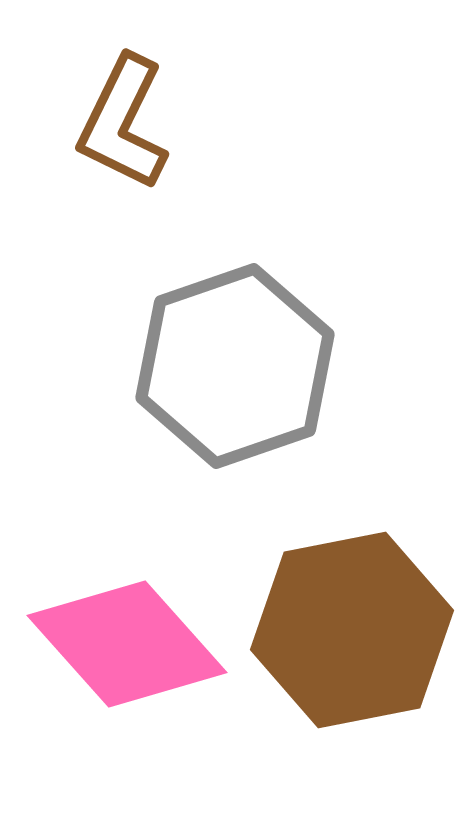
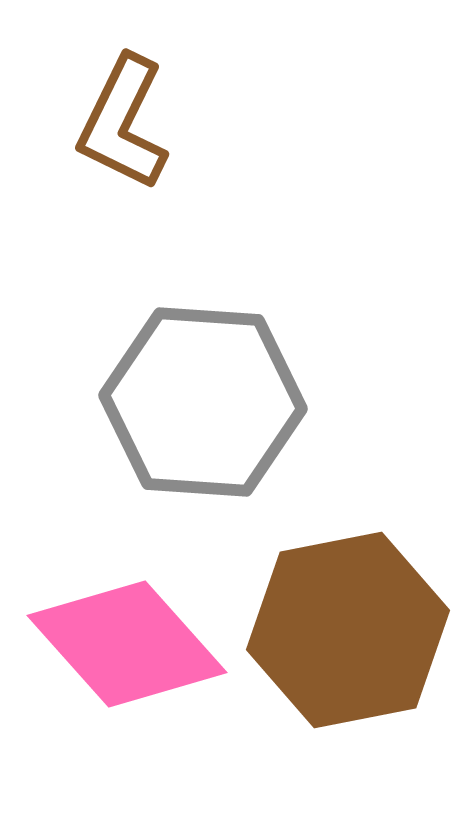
gray hexagon: moved 32 px left, 36 px down; rotated 23 degrees clockwise
brown hexagon: moved 4 px left
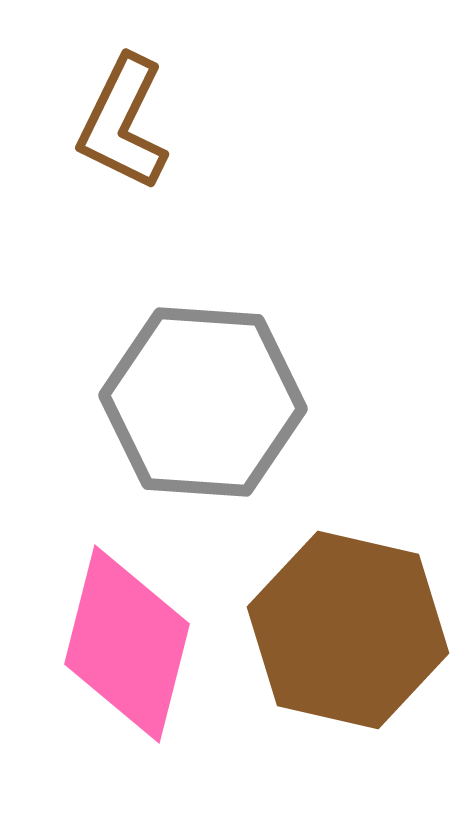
brown hexagon: rotated 24 degrees clockwise
pink diamond: rotated 56 degrees clockwise
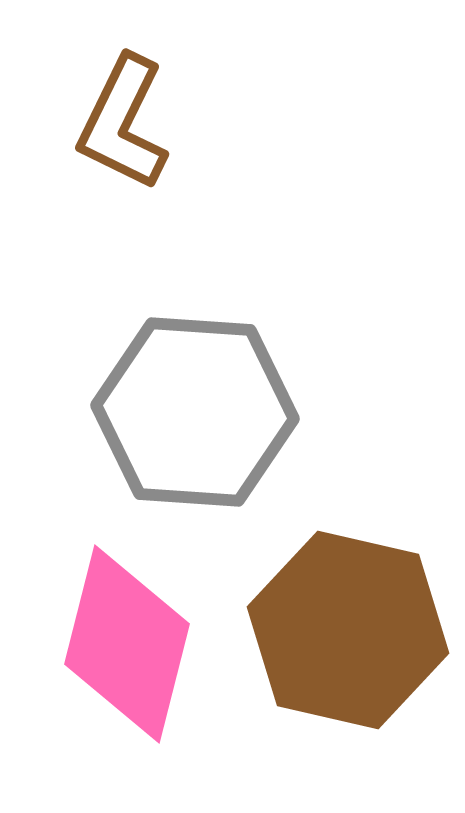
gray hexagon: moved 8 px left, 10 px down
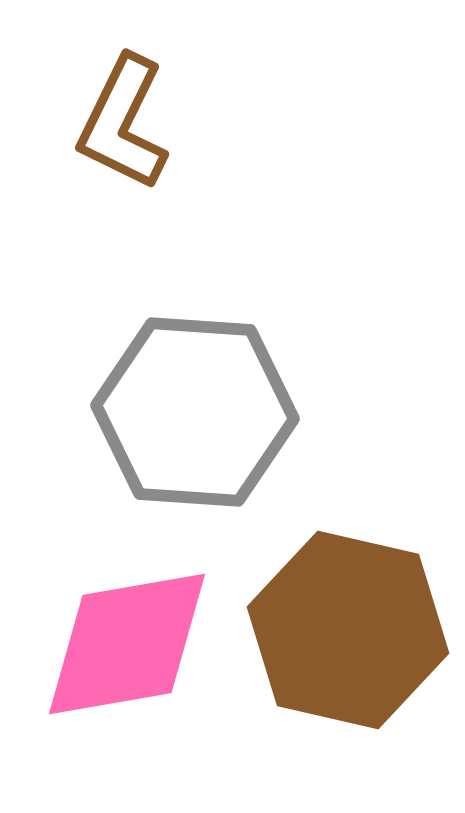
pink diamond: rotated 66 degrees clockwise
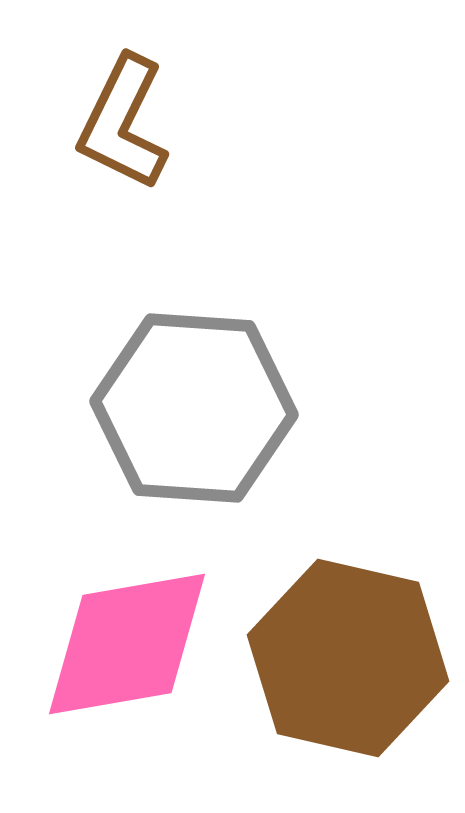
gray hexagon: moved 1 px left, 4 px up
brown hexagon: moved 28 px down
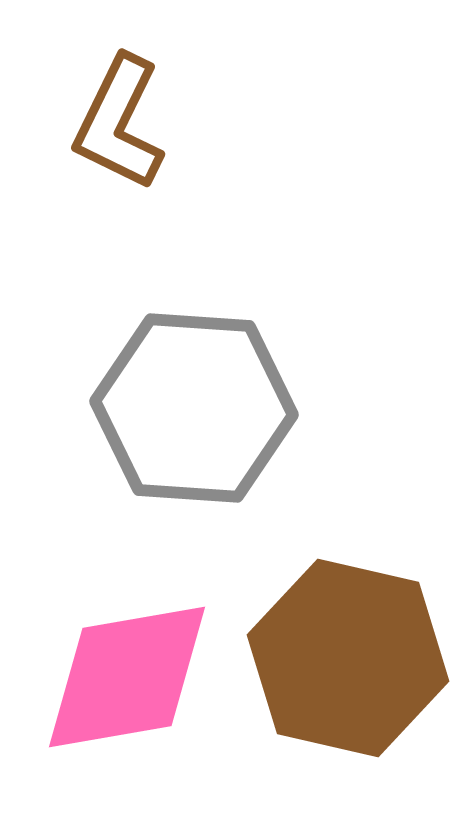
brown L-shape: moved 4 px left
pink diamond: moved 33 px down
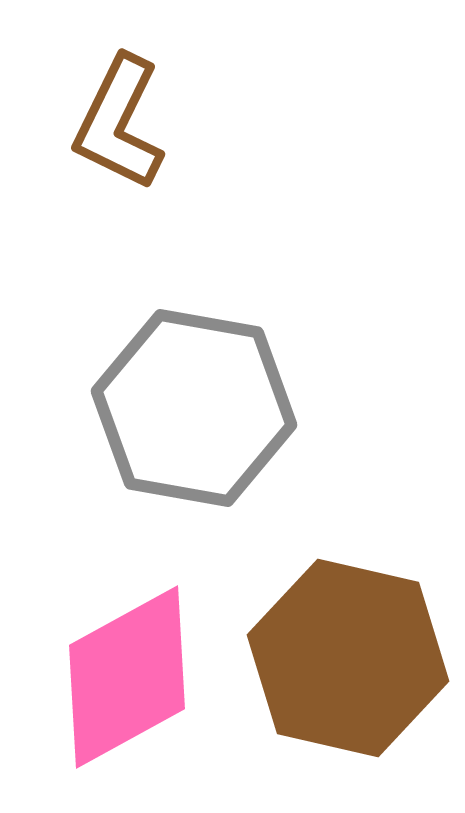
gray hexagon: rotated 6 degrees clockwise
pink diamond: rotated 19 degrees counterclockwise
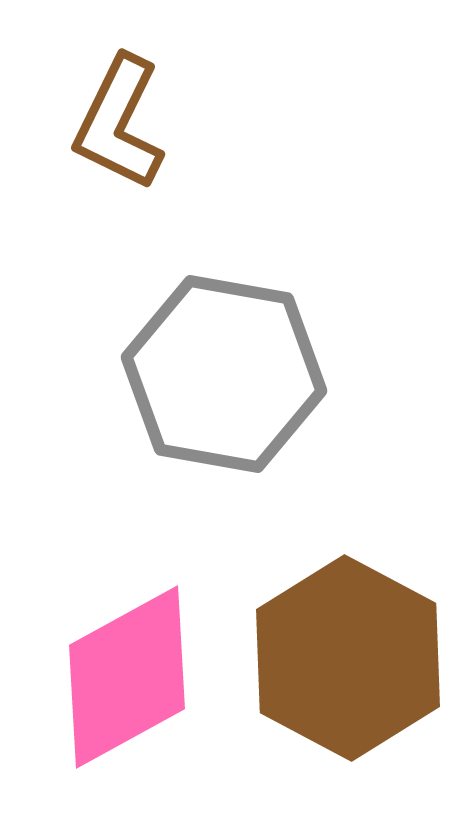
gray hexagon: moved 30 px right, 34 px up
brown hexagon: rotated 15 degrees clockwise
